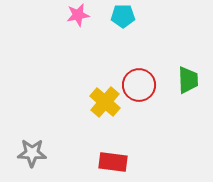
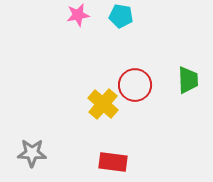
cyan pentagon: moved 2 px left; rotated 10 degrees clockwise
red circle: moved 4 px left
yellow cross: moved 2 px left, 2 px down
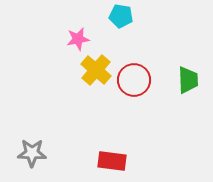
pink star: moved 24 px down
red circle: moved 1 px left, 5 px up
yellow cross: moved 7 px left, 34 px up
red rectangle: moved 1 px left, 1 px up
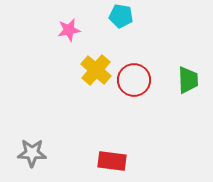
pink star: moved 9 px left, 9 px up
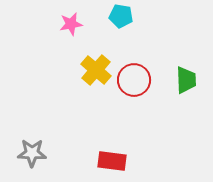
pink star: moved 2 px right, 6 px up
green trapezoid: moved 2 px left
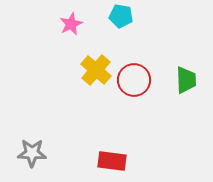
pink star: rotated 15 degrees counterclockwise
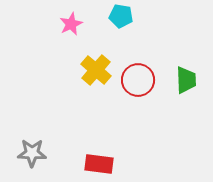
red circle: moved 4 px right
red rectangle: moved 13 px left, 3 px down
